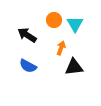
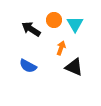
black arrow: moved 4 px right, 6 px up
black triangle: rotated 30 degrees clockwise
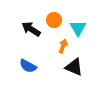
cyan triangle: moved 3 px right, 4 px down
orange arrow: moved 2 px right, 2 px up
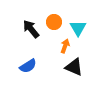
orange circle: moved 2 px down
black arrow: rotated 18 degrees clockwise
orange arrow: moved 2 px right
blue semicircle: rotated 60 degrees counterclockwise
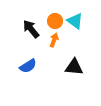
orange circle: moved 1 px right, 1 px up
cyan triangle: moved 3 px left, 7 px up; rotated 24 degrees counterclockwise
orange arrow: moved 11 px left, 6 px up
black triangle: rotated 18 degrees counterclockwise
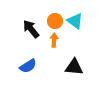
orange arrow: rotated 16 degrees counterclockwise
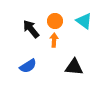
cyan triangle: moved 9 px right
